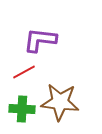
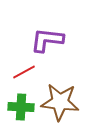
purple L-shape: moved 7 px right
green cross: moved 1 px left, 2 px up
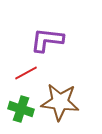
red line: moved 2 px right, 1 px down
green cross: moved 2 px down; rotated 15 degrees clockwise
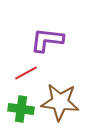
green cross: rotated 10 degrees counterclockwise
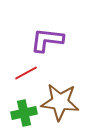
green cross: moved 3 px right, 4 px down; rotated 20 degrees counterclockwise
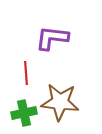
purple L-shape: moved 5 px right, 2 px up
red line: rotated 65 degrees counterclockwise
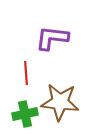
green cross: moved 1 px right, 1 px down
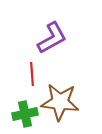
purple L-shape: rotated 144 degrees clockwise
red line: moved 6 px right, 1 px down
